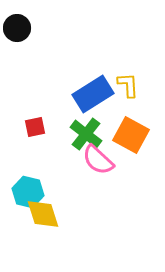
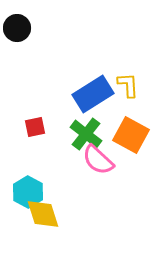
cyan hexagon: rotated 16 degrees clockwise
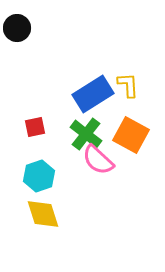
cyan hexagon: moved 11 px right, 16 px up; rotated 12 degrees clockwise
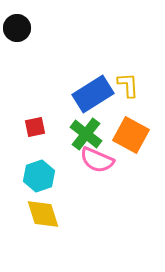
pink semicircle: moved 1 px left; rotated 20 degrees counterclockwise
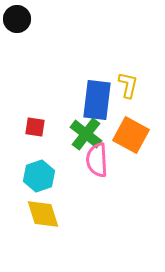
black circle: moved 9 px up
yellow L-shape: rotated 16 degrees clockwise
blue rectangle: moved 4 px right, 6 px down; rotated 51 degrees counterclockwise
red square: rotated 20 degrees clockwise
pink semicircle: rotated 64 degrees clockwise
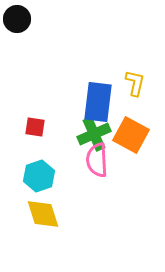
yellow L-shape: moved 7 px right, 2 px up
blue rectangle: moved 1 px right, 2 px down
green cross: moved 8 px right; rotated 28 degrees clockwise
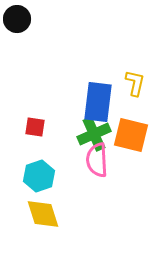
orange square: rotated 15 degrees counterclockwise
